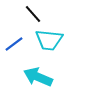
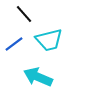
black line: moved 9 px left
cyan trapezoid: rotated 20 degrees counterclockwise
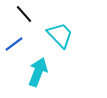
cyan trapezoid: moved 11 px right, 5 px up; rotated 120 degrees counterclockwise
cyan arrow: moved 5 px up; rotated 88 degrees clockwise
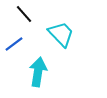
cyan trapezoid: moved 1 px right, 1 px up
cyan arrow: rotated 12 degrees counterclockwise
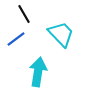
black line: rotated 12 degrees clockwise
blue line: moved 2 px right, 5 px up
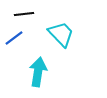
black line: rotated 66 degrees counterclockwise
blue line: moved 2 px left, 1 px up
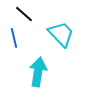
black line: rotated 48 degrees clockwise
blue line: rotated 66 degrees counterclockwise
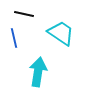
black line: rotated 30 degrees counterclockwise
cyan trapezoid: moved 1 px up; rotated 12 degrees counterclockwise
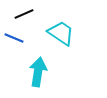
black line: rotated 36 degrees counterclockwise
blue line: rotated 54 degrees counterclockwise
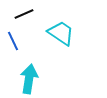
blue line: moved 1 px left, 3 px down; rotated 42 degrees clockwise
cyan arrow: moved 9 px left, 7 px down
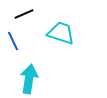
cyan trapezoid: rotated 16 degrees counterclockwise
